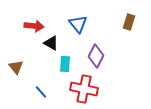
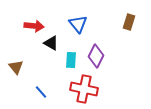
cyan rectangle: moved 6 px right, 4 px up
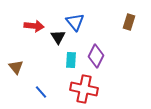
blue triangle: moved 3 px left, 2 px up
black triangle: moved 7 px right, 6 px up; rotated 28 degrees clockwise
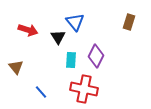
red arrow: moved 6 px left, 4 px down; rotated 12 degrees clockwise
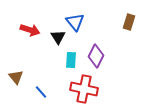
red arrow: moved 2 px right
brown triangle: moved 10 px down
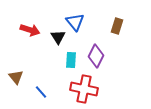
brown rectangle: moved 12 px left, 4 px down
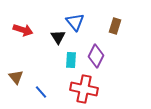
brown rectangle: moved 2 px left
red arrow: moved 7 px left
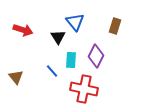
blue line: moved 11 px right, 21 px up
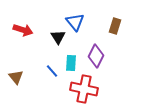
cyan rectangle: moved 3 px down
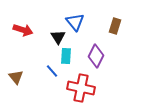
cyan rectangle: moved 5 px left, 7 px up
red cross: moved 3 px left, 1 px up
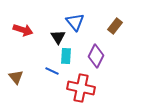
brown rectangle: rotated 21 degrees clockwise
blue line: rotated 24 degrees counterclockwise
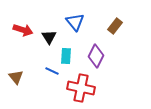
black triangle: moved 9 px left
